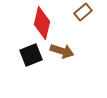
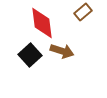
red diamond: rotated 20 degrees counterclockwise
black square: moved 1 px left; rotated 20 degrees counterclockwise
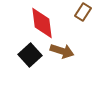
brown rectangle: rotated 18 degrees counterclockwise
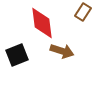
black square: moved 13 px left; rotated 20 degrees clockwise
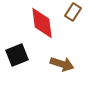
brown rectangle: moved 10 px left
brown arrow: moved 13 px down
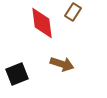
black square: moved 19 px down
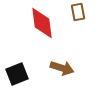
brown rectangle: moved 5 px right; rotated 42 degrees counterclockwise
brown arrow: moved 4 px down
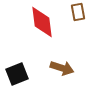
red diamond: moved 1 px up
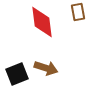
brown arrow: moved 16 px left
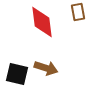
black square: rotated 35 degrees clockwise
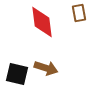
brown rectangle: moved 1 px right, 1 px down
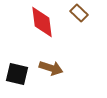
brown rectangle: rotated 36 degrees counterclockwise
brown arrow: moved 5 px right
